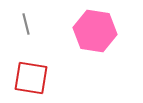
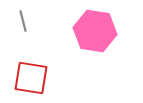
gray line: moved 3 px left, 3 px up
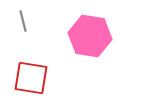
pink hexagon: moved 5 px left, 5 px down
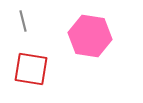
red square: moved 9 px up
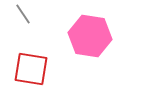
gray line: moved 7 px up; rotated 20 degrees counterclockwise
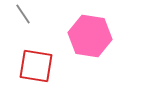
red square: moved 5 px right, 3 px up
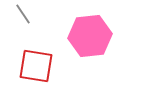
pink hexagon: rotated 15 degrees counterclockwise
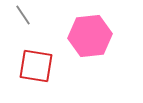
gray line: moved 1 px down
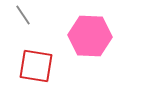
pink hexagon: rotated 9 degrees clockwise
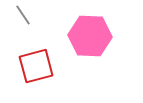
red square: rotated 24 degrees counterclockwise
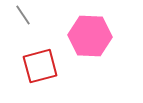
red square: moved 4 px right
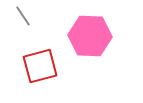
gray line: moved 1 px down
